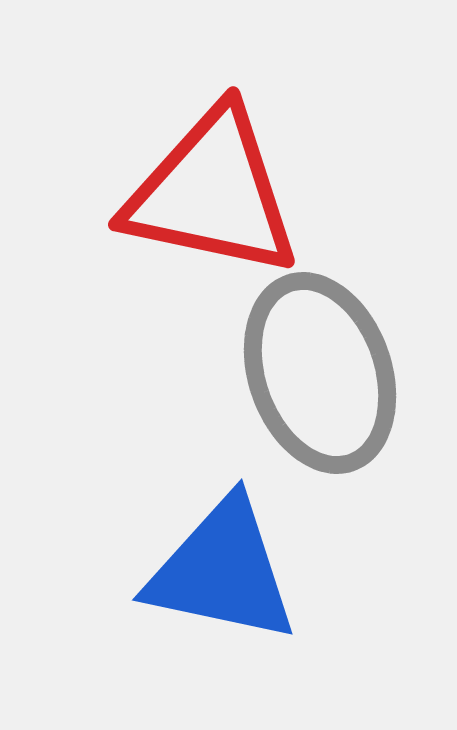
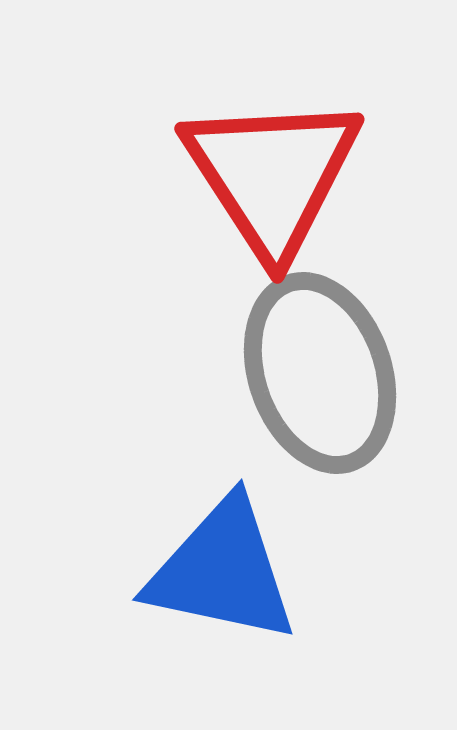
red triangle: moved 60 px right, 18 px up; rotated 45 degrees clockwise
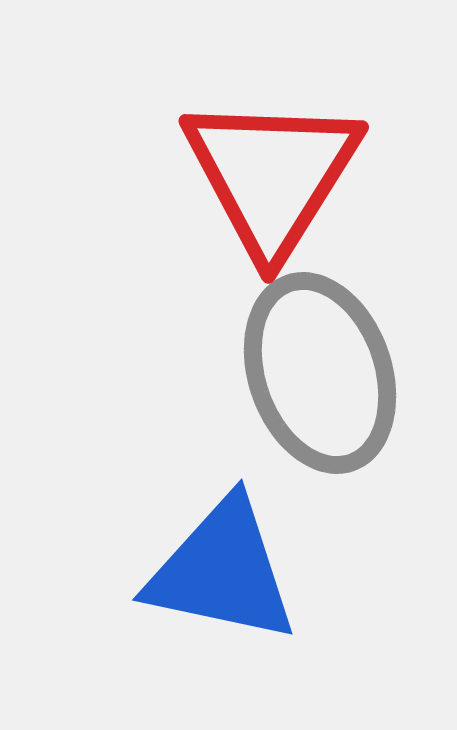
red triangle: rotated 5 degrees clockwise
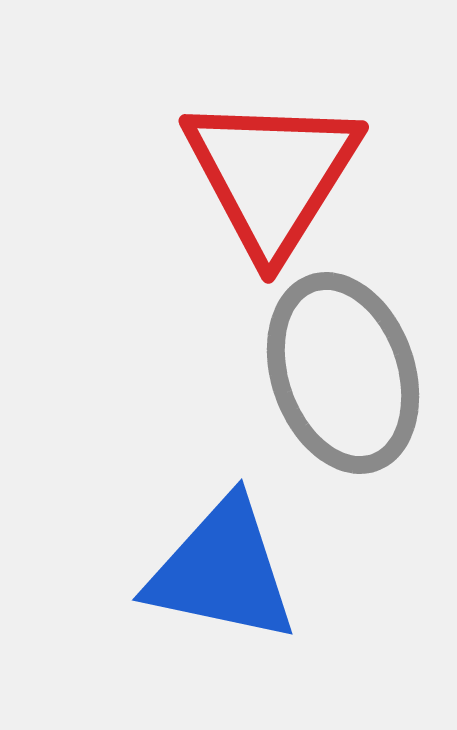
gray ellipse: moved 23 px right
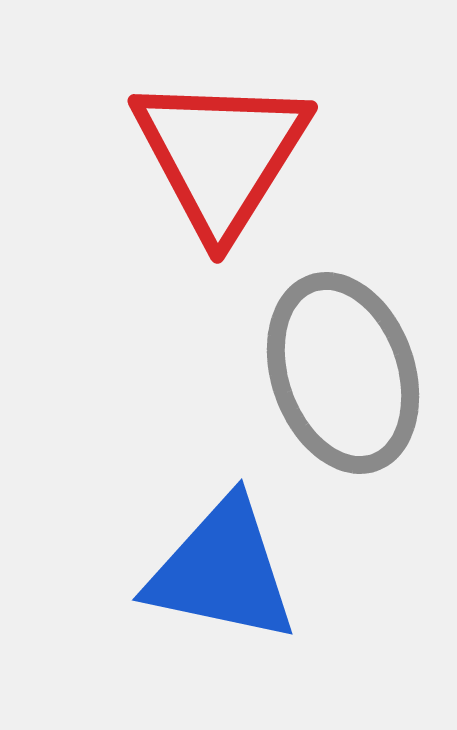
red triangle: moved 51 px left, 20 px up
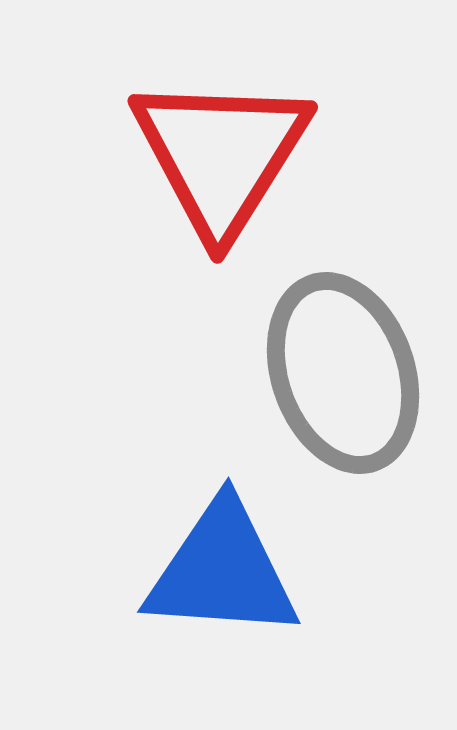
blue triangle: rotated 8 degrees counterclockwise
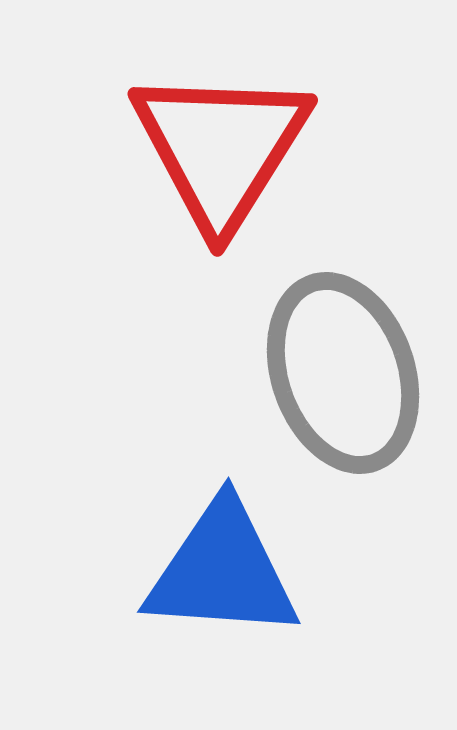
red triangle: moved 7 px up
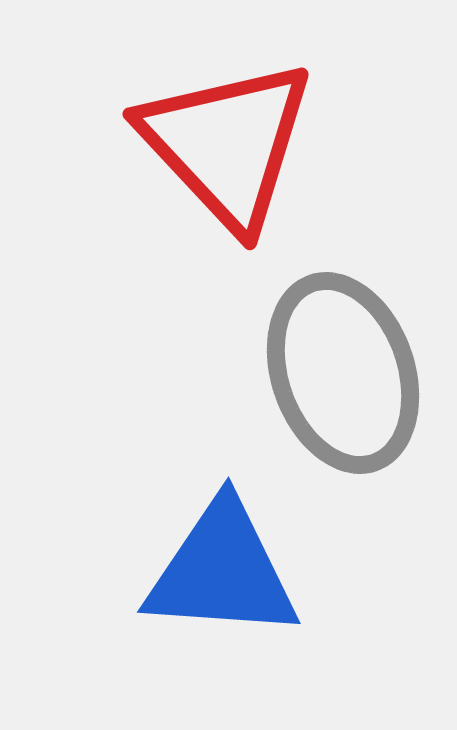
red triangle: moved 6 px right, 4 px up; rotated 15 degrees counterclockwise
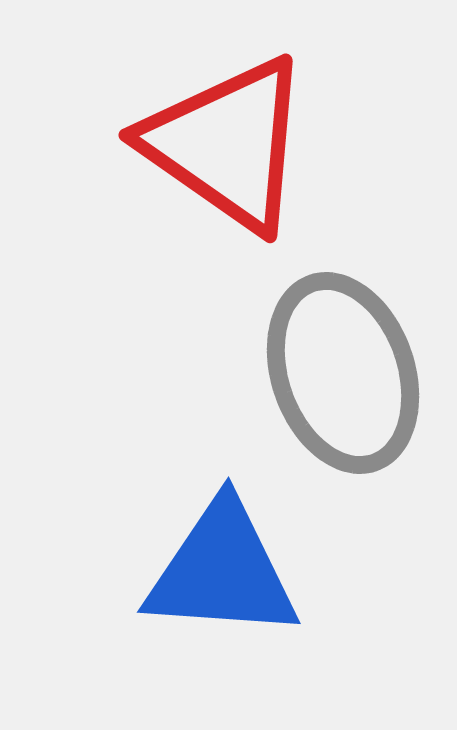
red triangle: rotated 12 degrees counterclockwise
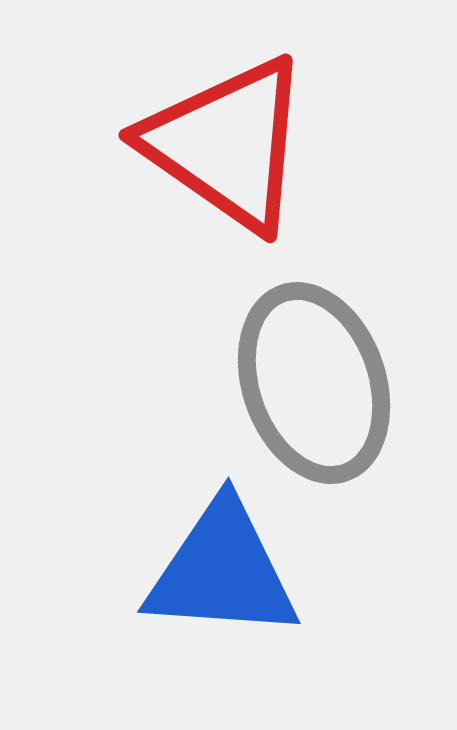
gray ellipse: moved 29 px left, 10 px down
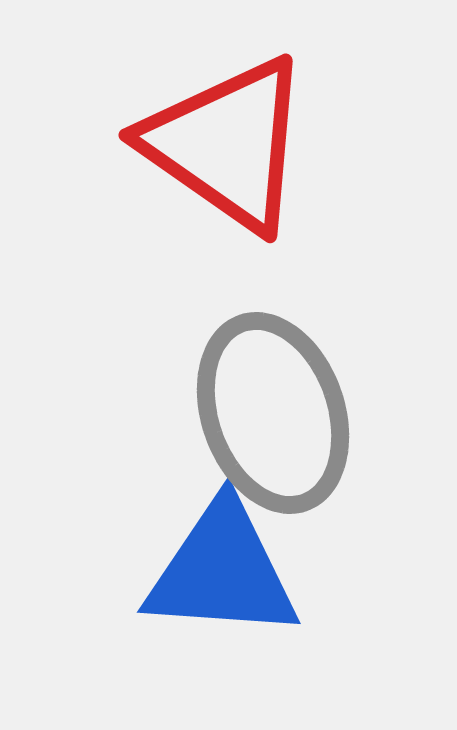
gray ellipse: moved 41 px left, 30 px down
